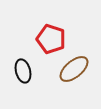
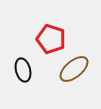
black ellipse: moved 1 px up
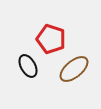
black ellipse: moved 5 px right, 4 px up; rotated 15 degrees counterclockwise
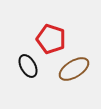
brown ellipse: rotated 8 degrees clockwise
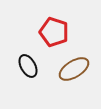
red pentagon: moved 3 px right, 7 px up
